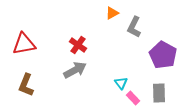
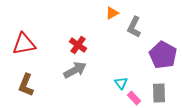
pink rectangle: moved 1 px right
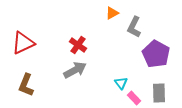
red triangle: moved 1 px left, 1 px up; rotated 15 degrees counterclockwise
purple pentagon: moved 7 px left, 1 px up
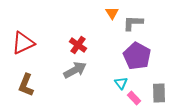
orange triangle: rotated 32 degrees counterclockwise
gray L-shape: moved 1 px left, 4 px up; rotated 65 degrees clockwise
purple pentagon: moved 19 px left, 2 px down
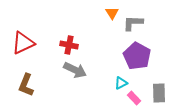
red cross: moved 9 px left; rotated 24 degrees counterclockwise
gray arrow: rotated 55 degrees clockwise
cyan triangle: rotated 40 degrees clockwise
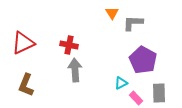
purple pentagon: moved 6 px right, 4 px down
gray arrow: rotated 120 degrees counterclockwise
pink rectangle: moved 2 px right
